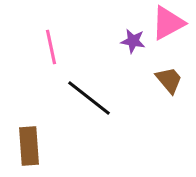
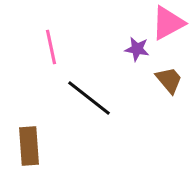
purple star: moved 4 px right, 8 px down
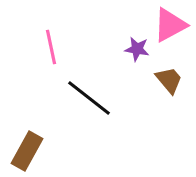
pink triangle: moved 2 px right, 2 px down
brown rectangle: moved 2 px left, 5 px down; rotated 33 degrees clockwise
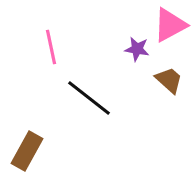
brown trapezoid: rotated 8 degrees counterclockwise
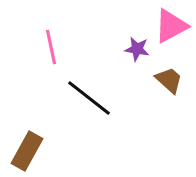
pink triangle: moved 1 px right, 1 px down
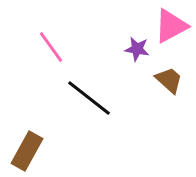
pink line: rotated 24 degrees counterclockwise
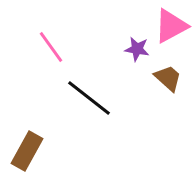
brown trapezoid: moved 1 px left, 2 px up
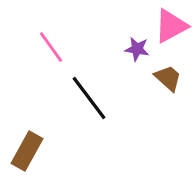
black line: rotated 15 degrees clockwise
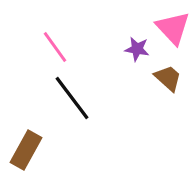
pink triangle: moved 2 px right, 2 px down; rotated 45 degrees counterclockwise
pink line: moved 4 px right
black line: moved 17 px left
brown rectangle: moved 1 px left, 1 px up
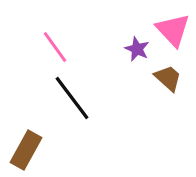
pink triangle: moved 2 px down
purple star: rotated 15 degrees clockwise
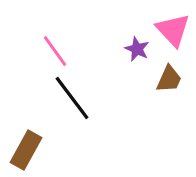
pink line: moved 4 px down
brown trapezoid: moved 1 px right, 1 px down; rotated 72 degrees clockwise
